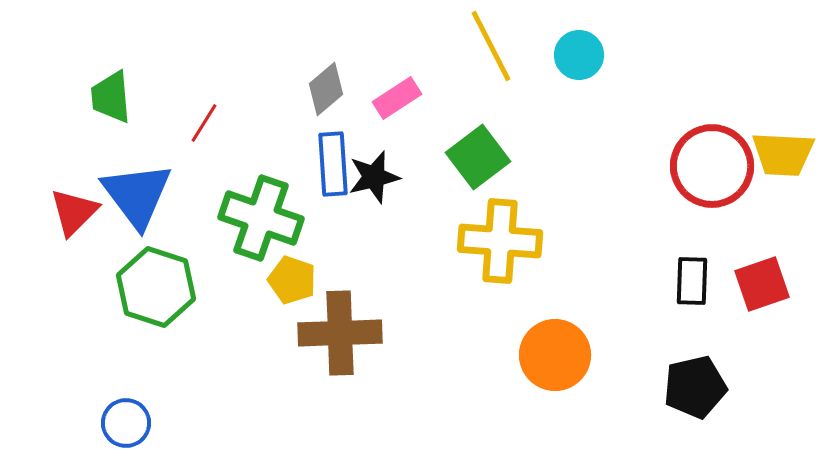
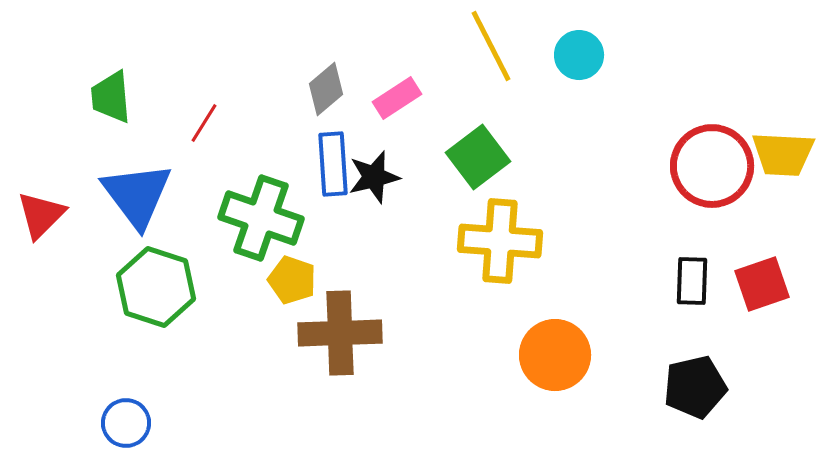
red triangle: moved 33 px left, 3 px down
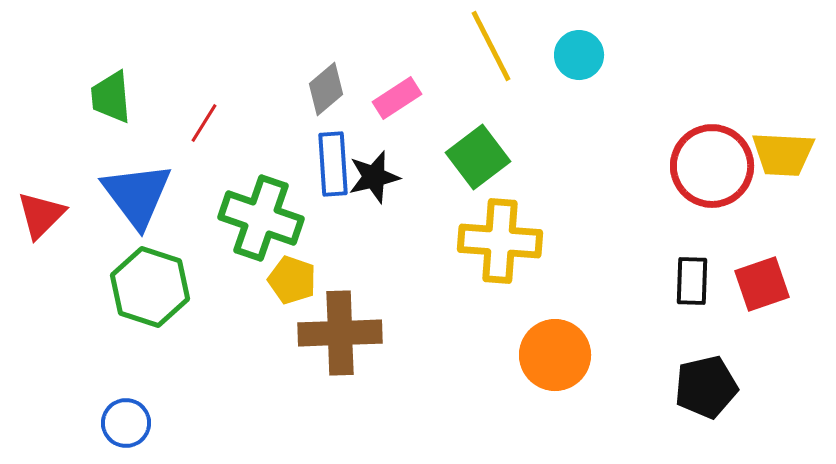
green hexagon: moved 6 px left
black pentagon: moved 11 px right
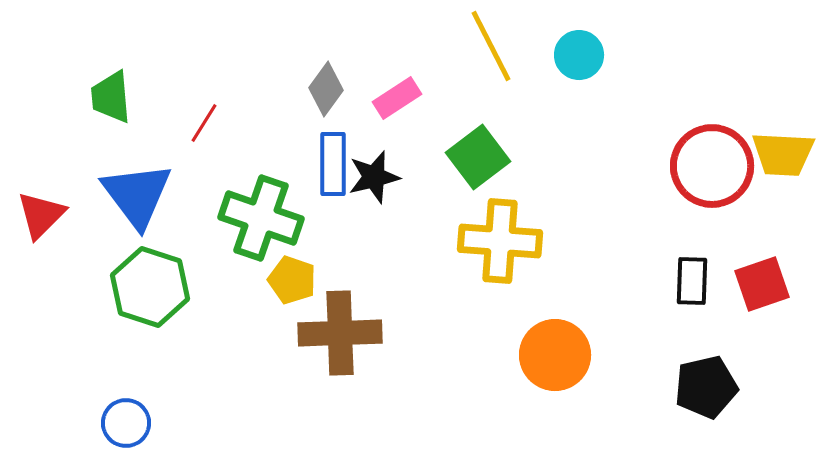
gray diamond: rotated 14 degrees counterclockwise
blue rectangle: rotated 4 degrees clockwise
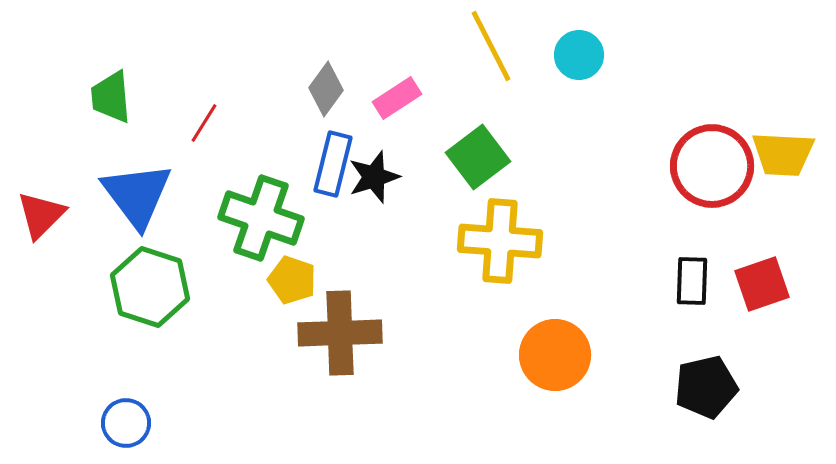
blue rectangle: rotated 14 degrees clockwise
black star: rotated 4 degrees counterclockwise
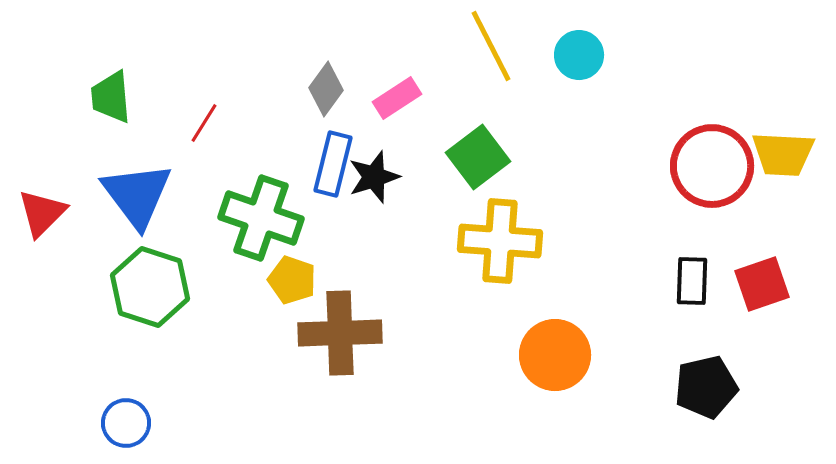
red triangle: moved 1 px right, 2 px up
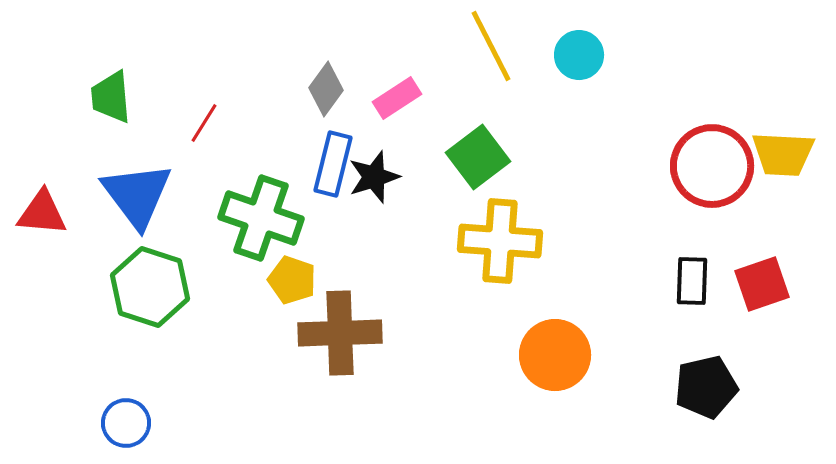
red triangle: rotated 50 degrees clockwise
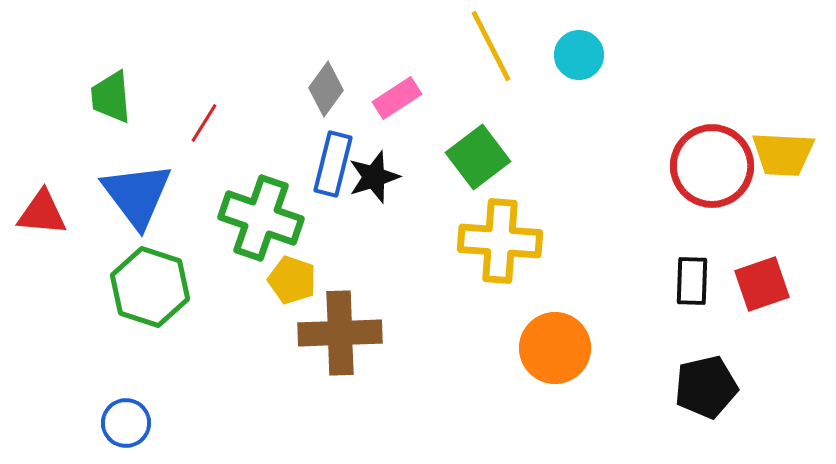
orange circle: moved 7 px up
